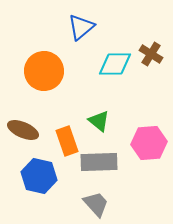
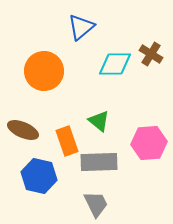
gray trapezoid: rotated 16 degrees clockwise
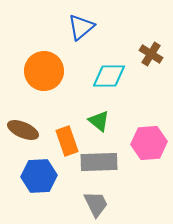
cyan diamond: moved 6 px left, 12 px down
blue hexagon: rotated 16 degrees counterclockwise
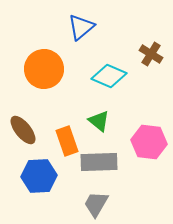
orange circle: moved 2 px up
cyan diamond: rotated 24 degrees clockwise
brown ellipse: rotated 28 degrees clockwise
pink hexagon: moved 1 px up; rotated 12 degrees clockwise
gray trapezoid: rotated 124 degrees counterclockwise
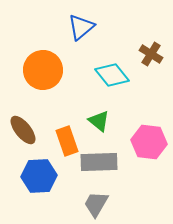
orange circle: moved 1 px left, 1 px down
cyan diamond: moved 3 px right, 1 px up; rotated 28 degrees clockwise
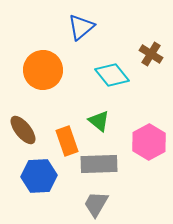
pink hexagon: rotated 24 degrees clockwise
gray rectangle: moved 2 px down
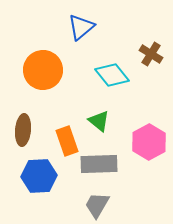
brown ellipse: rotated 44 degrees clockwise
gray trapezoid: moved 1 px right, 1 px down
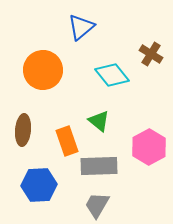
pink hexagon: moved 5 px down
gray rectangle: moved 2 px down
blue hexagon: moved 9 px down
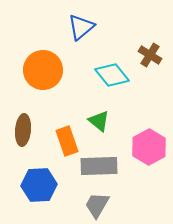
brown cross: moved 1 px left, 1 px down
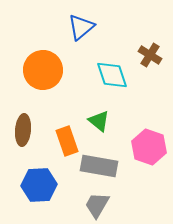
cyan diamond: rotated 20 degrees clockwise
pink hexagon: rotated 12 degrees counterclockwise
gray rectangle: rotated 12 degrees clockwise
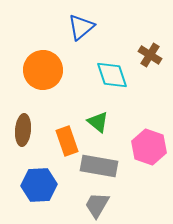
green triangle: moved 1 px left, 1 px down
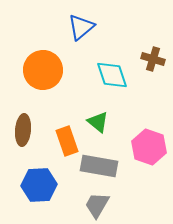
brown cross: moved 3 px right, 4 px down; rotated 15 degrees counterclockwise
